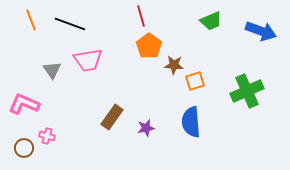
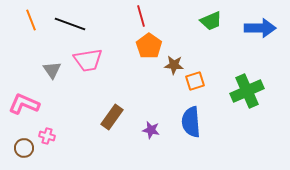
blue arrow: moved 1 px left, 3 px up; rotated 20 degrees counterclockwise
purple star: moved 5 px right, 2 px down; rotated 24 degrees clockwise
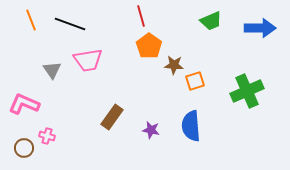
blue semicircle: moved 4 px down
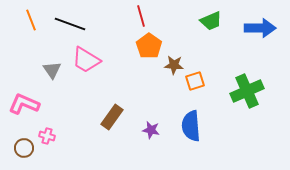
pink trapezoid: moved 2 px left; rotated 40 degrees clockwise
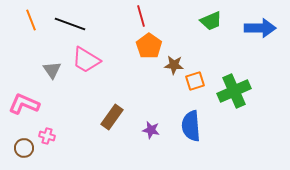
green cross: moved 13 px left
